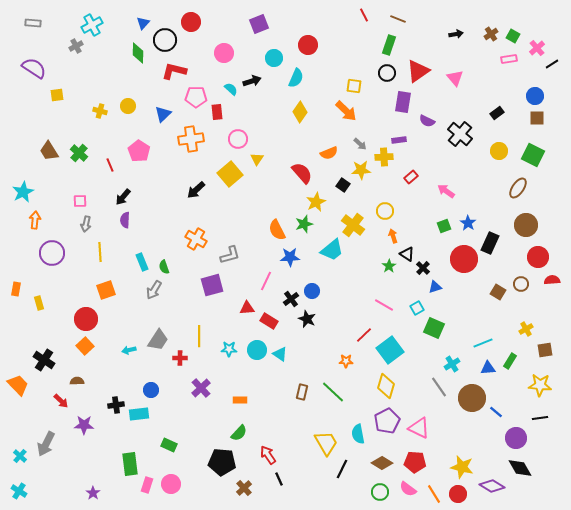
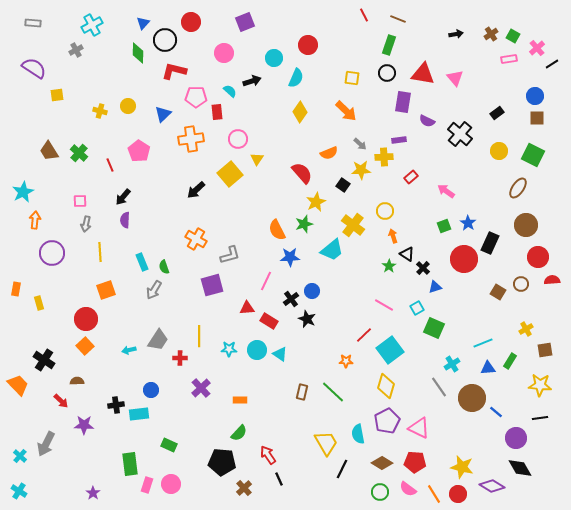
purple square at (259, 24): moved 14 px left, 2 px up
gray cross at (76, 46): moved 4 px down
red triangle at (418, 71): moved 5 px right, 3 px down; rotated 45 degrees clockwise
yellow square at (354, 86): moved 2 px left, 8 px up
cyan semicircle at (231, 89): moved 1 px left, 2 px down
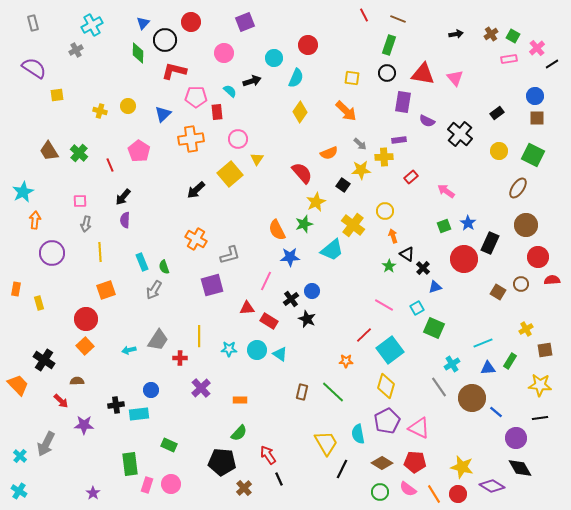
gray rectangle at (33, 23): rotated 70 degrees clockwise
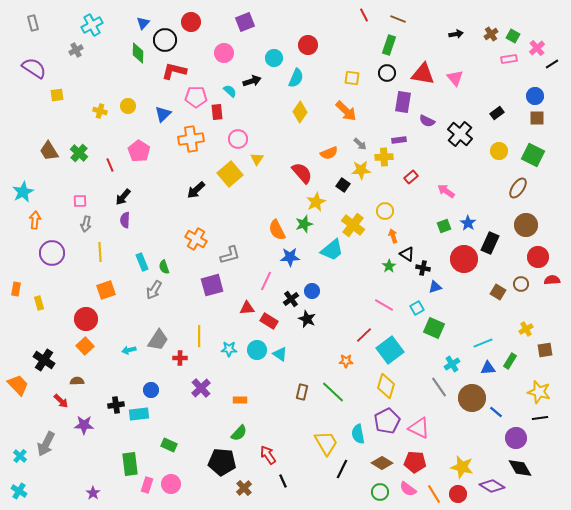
black cross at (423, 268): rotated 32 degrees counterclockwise
yellow star at (540, 385): moved 1 px left, 7 px down; rotated 10 degrees clockwise
black line at (279, 479): moved 4 px right, 2 px down
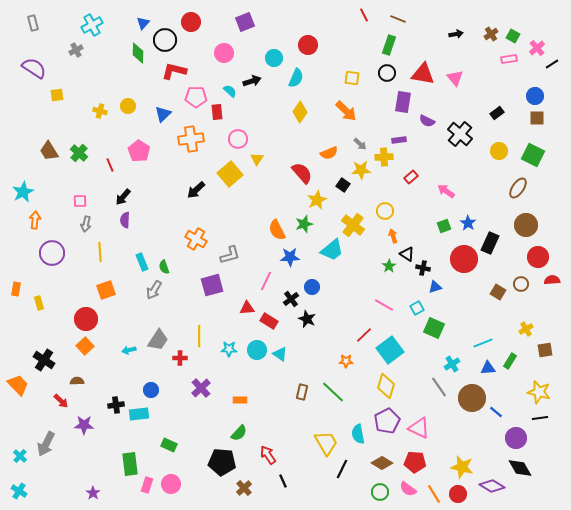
yellow star at (316, 202): moved 1 px right, 2 px up
blue circle at (312, 291): moved 4 px up
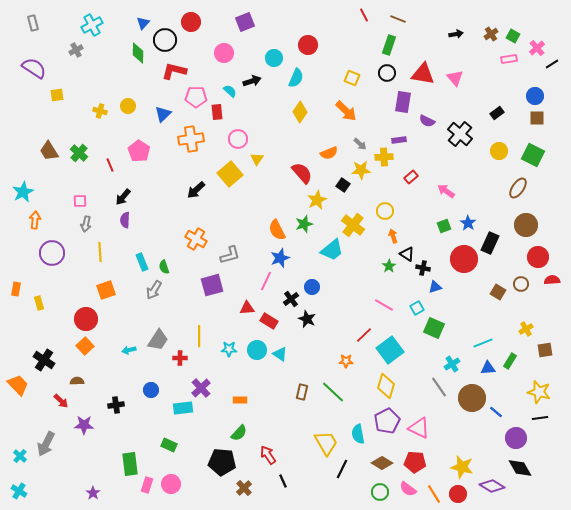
yellow square at (352, 78): rotated 14 degrees clockwise
blue star at (290, 257): moved 10 px left, 1 px down; rotated 18 degrees counterclockwise
cyan rectangle at (139, 414): moved 44 px right, 6 px up
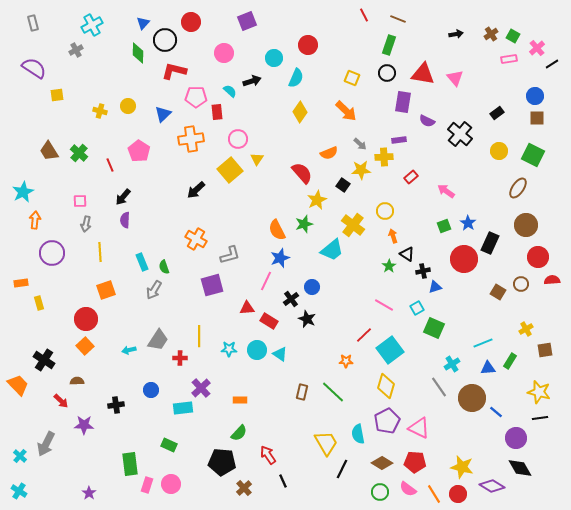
purple square at (245, 22): moved 2 px right, 1 px up
yellow square at (230, 174): moved 4 px up
black cross at (423, 268): moved 3 px down; rotated 24 degrees counterclockwise
orange rectangle at (16, 289): moved 5 px right, 6 px up; rotated 72 degrees clockwise
purple star at (93, 493): moved 4 px left
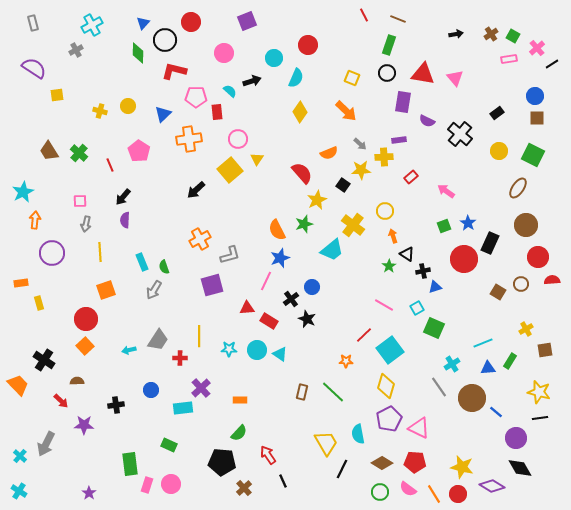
orange cross at (191, 139): moved 2 px left
orange cross at (196, 239): moved 4 px right; rotated 30 degrees clockwise
purple pentagon at (387, 421): moved 2 px right, 2 px up
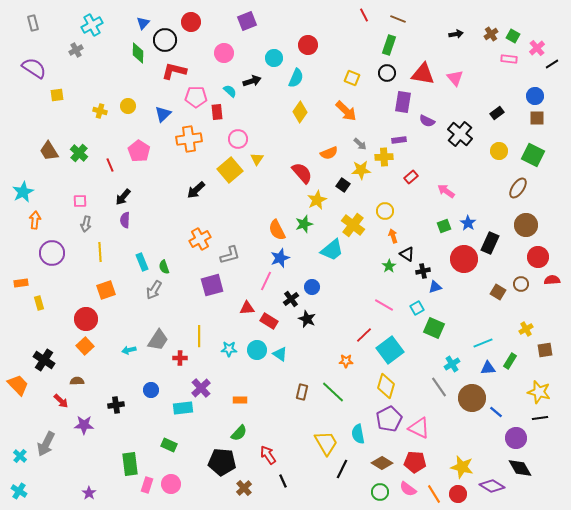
pink rectangle at (509, 59): rotated 14 degrees clockwise
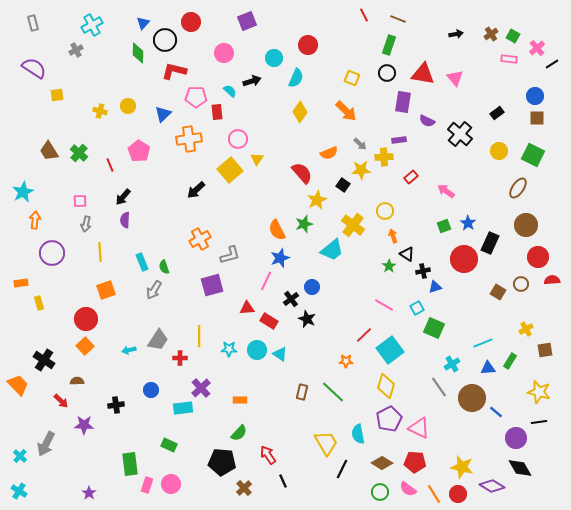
black line at (540, 418): moved 1 px left, 4 px down
